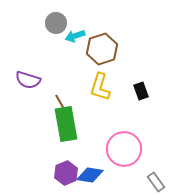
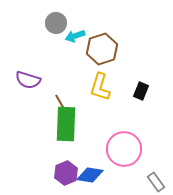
black rectangle: rotated 42 degrees clockwise
green rectangle: rotated 12 degrees clockwise
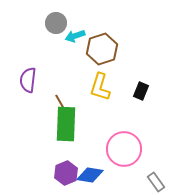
purple semicircle: rotated 80 degrees clockwise
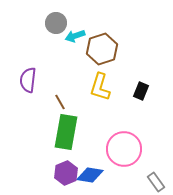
green rectangle: moved 8 px down; rotated 8 degrees clockwise
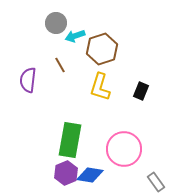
brown line: moved 37 px up
green rectangle: moved 4 px right, 8 px down
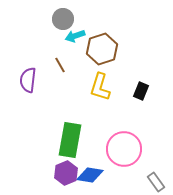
gray circle: moved 7 px right, 4 px up
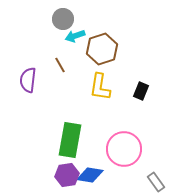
yellow L-shape: rotated 8 degrees counterclockwise
purple hexagon: moved 1 px right, 2 px down; rotated 15 degrees clockwise
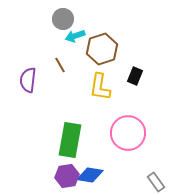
black rectangle: moved 6 px left, 15 px up
pink circle: moved 4 px right, 16 px up
purple hexagon: moved 1 px down
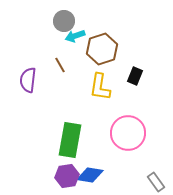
gray circle: moved 1 px right, 2 px down
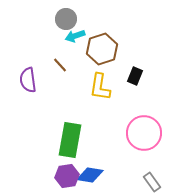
gray circle: moved 2 px right, 2 px up
brown line: rotated 14 degrees counterclockwise
purple semicircle: rotated 15 degrees counterclockwise
pink circle: moved 16 px right
gray rectangle: moved 4 px left
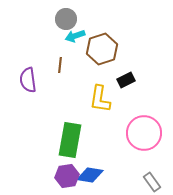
brown line: rotated 49 degrees clockwise
black rectangle: moved 9 px left, 4 px down; rotated 42 degrees clockwise
yellow L-shape: moved 12 px down
